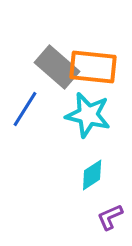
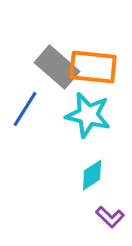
purple L-shape: rotated 112 degrees counterclockwise
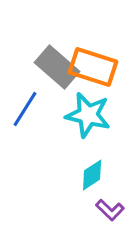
orange rectangle: rotated 12 degrees clockwise
purple L-shape: moved 7 px up
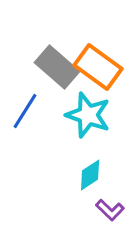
orange rectangle: moved 5 px right; rotated 18 degrees clockwise
blue line: moved 2 px down
cyan star: rotated 6 degrees clockwise
cyan diamond: moved 2 px left
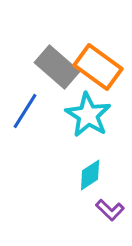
cyan star: rotated 12 degrees clockwise
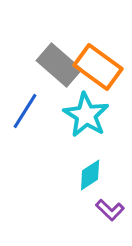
gray rectangle: moved 2 px right, 2 px up
cyan star: moved 2 px left
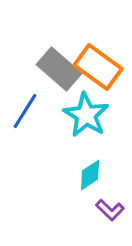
gray rectangle: moved 4 px down
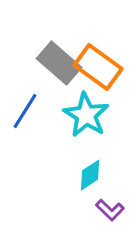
gray rectangle: moved 6 px up
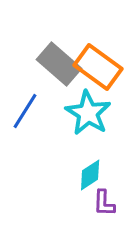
gray rectangle: moved 1 px down
cyan star: moved 2 px right, 2 px up
purple L-shape: moved 6 px left, 7 px up; rotated 48 degrees clockwise
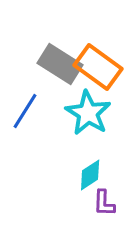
gray rectangle: moved 1 px right; rotated 9 degrees counterclockwise
